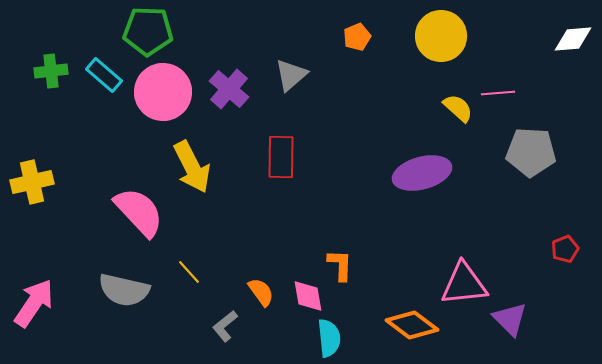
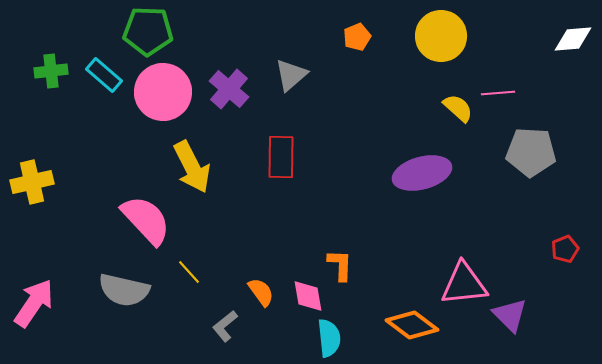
pink semicircle: moved 7 px right, 8 px down
purple triangle: moved 4 px up
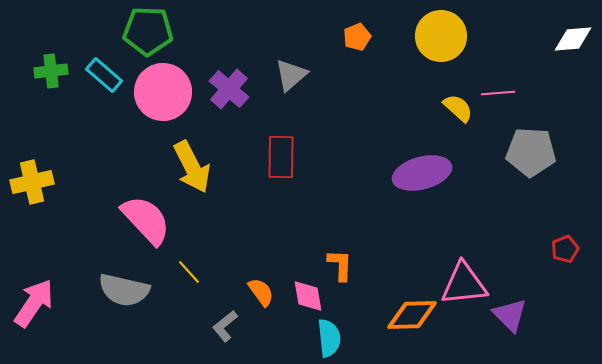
orange diamond: moved 10 px up; rotated 39 degrees counterclockwise
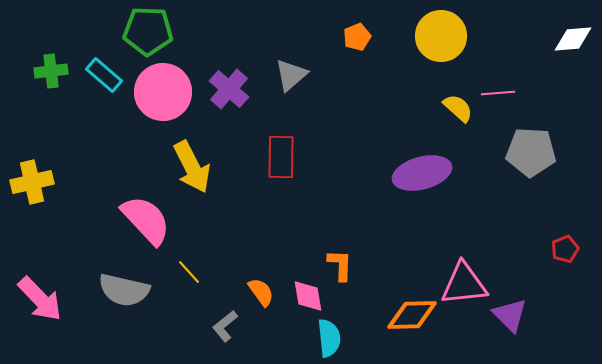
pink arrow: moved 6 px right, 4 px up; rotated 102 degrees clockwise
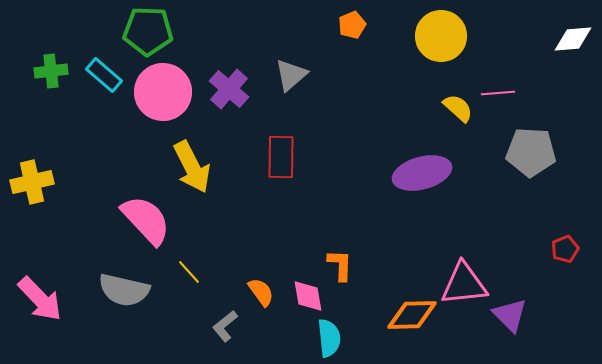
orange pentagon: moved 5 px left, 12 px up
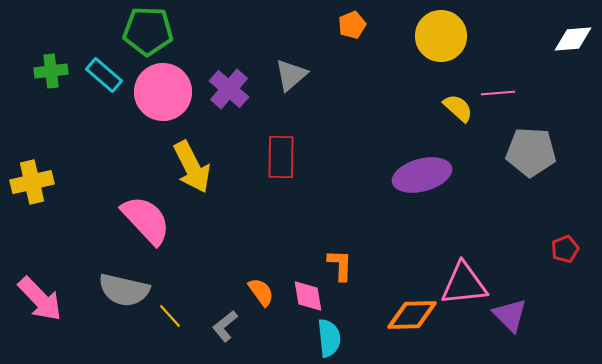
purple ellipse: moved 2 px down
yellow line: moved 19 px left, 44 px down
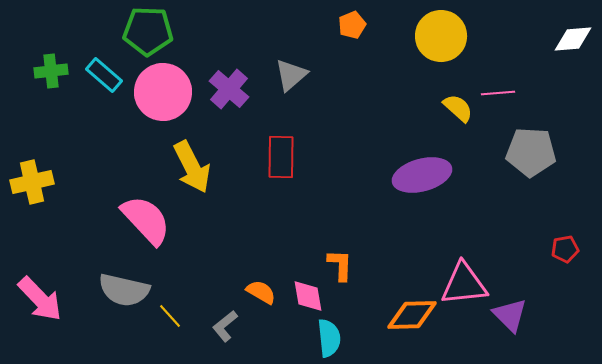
red pentagon: rotated 12 degrees clockwise
orange semicircle: rotated 24 degrees counterclockwise
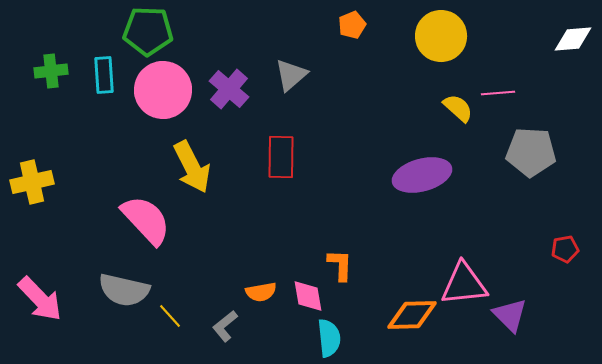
cyan rectangle: rotated 45 degrees clockwise
pink circle: moved 2 px up
orange semicircle: rotated 140 degrees clockwise
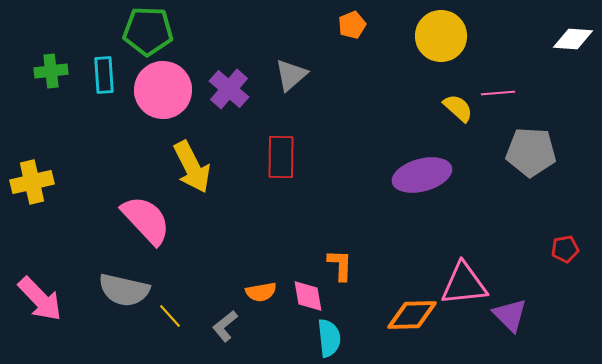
white diamond: rotated 9 degrees clockwise
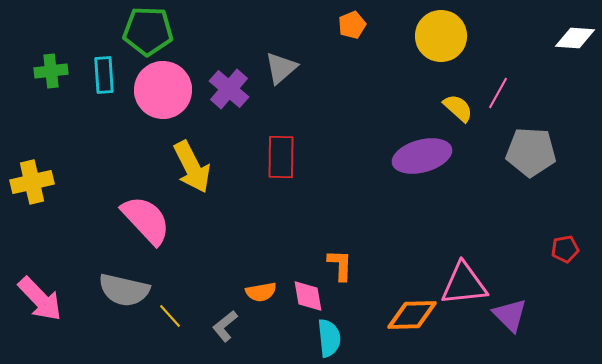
white diamond: moved 2 px right, 1 px up
gray triangle: moved 10 px left, 7 px up
pink line: rotated 56 degrees counterclockwise
purple ellipse: moved 19 px up
